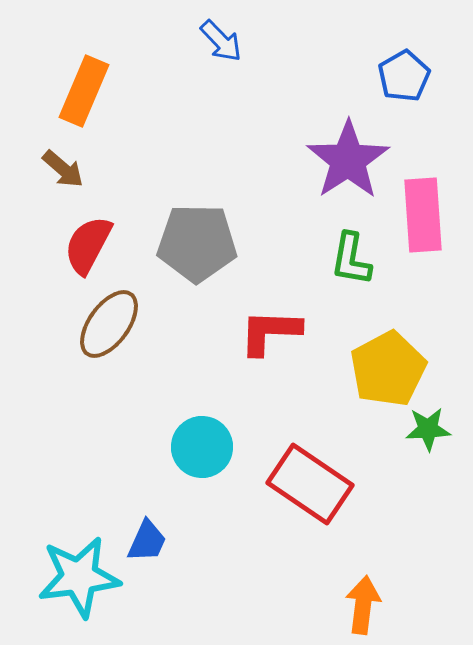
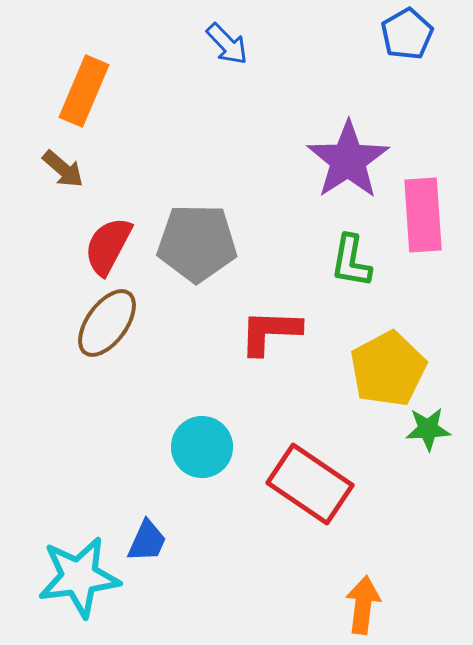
blue arrow: moved 6 px right, 3 px down
blue pentagon: moved 3 px right, 42 px up
red semicircle: moved 20 px right, 1 px down
green L-shape: moved 2 px down
brown ellipse: moved 2 px left, 1 px up
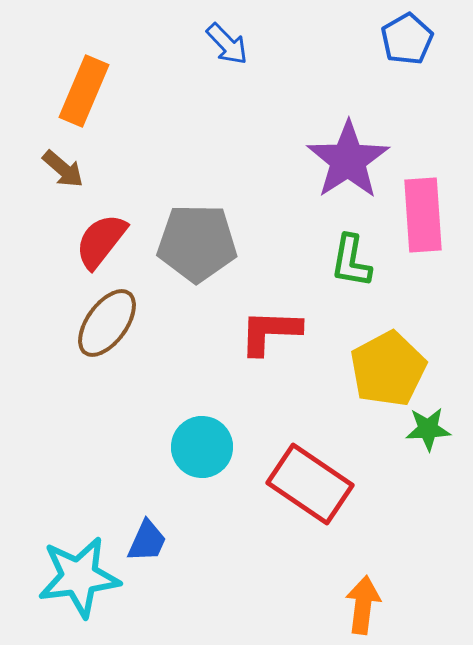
blue pentagon: moved 5 px down
red semicircle: moved 7 px left, 5 px up; rotated 10 degrees clockwise
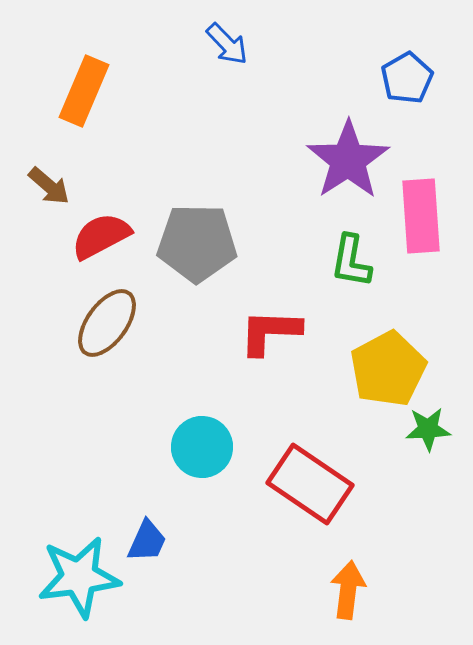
blue pentagon: moved 39 px down
brown arrow: moved 14 px left, 17 px down
pink rectangle: moved 2 px left, 1 px down
red semicircle: moved 5 px up; rotated 24 degrees clockwise
orange arrow: moved 15 px left, 15 px up
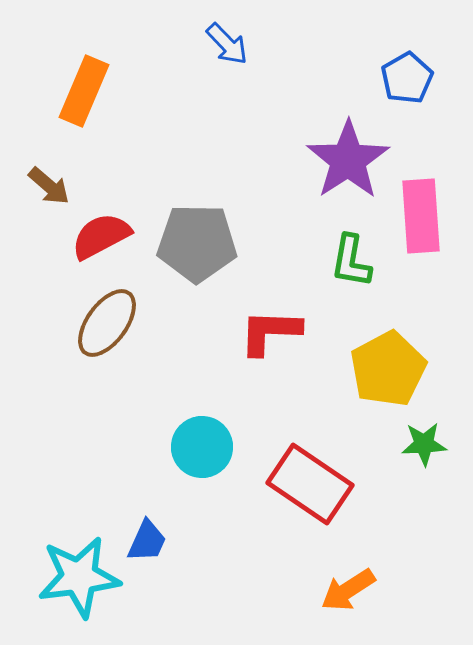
green star: moved 4 px left, 15 px down
orange arrow: rotated 130 degrees counterclockwise
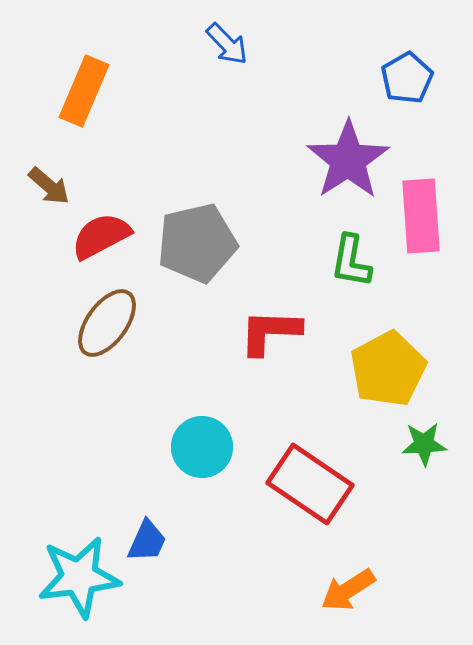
gray pentagon: rotated 14 degrees counterclockwise
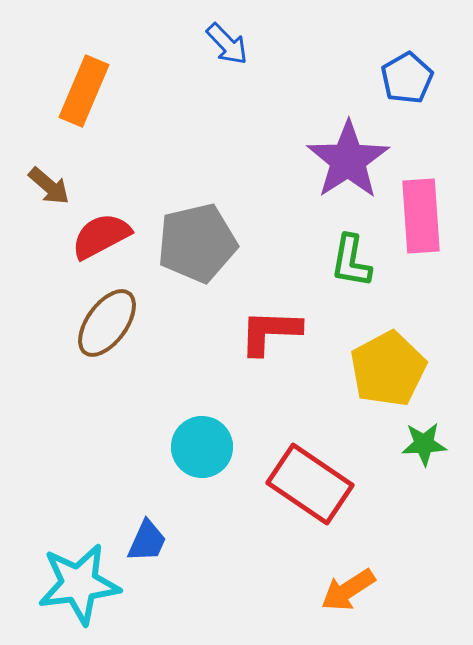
cyan star: moved 7 px down
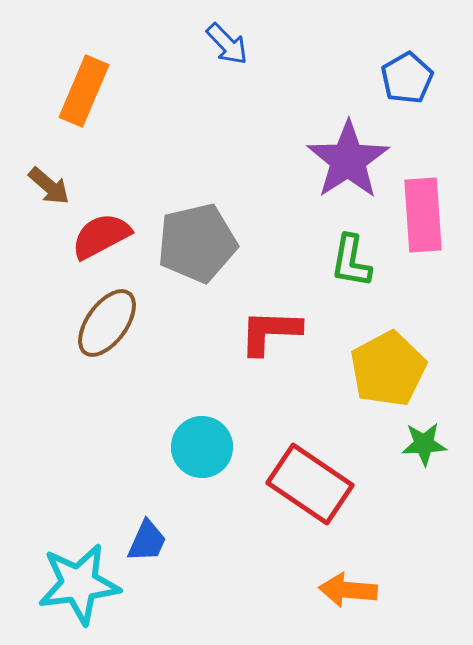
pink rectangle: moved 2 px right, 1 px up
orange arrow: rotated 38 degrees clockwise
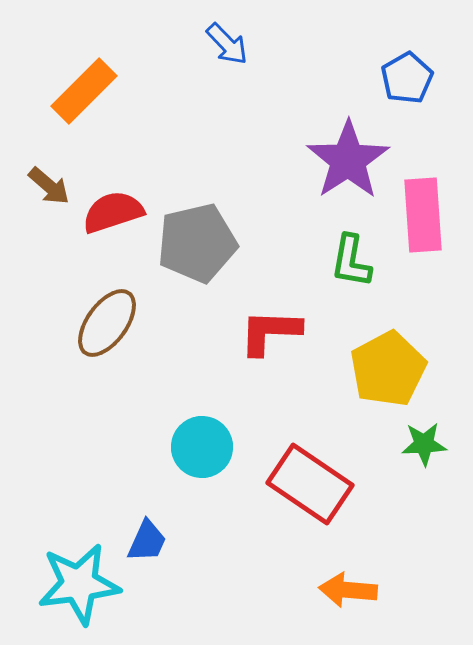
orange rectangle: rotated 22 degrees clockwise
red semicircle: moved 12 px right, 24 px up; rotated 10 degrees clockwise
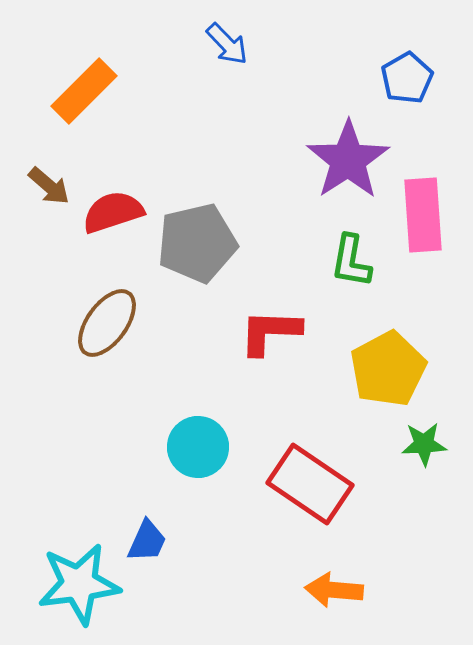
cyan circle: moved 4 px left
orange arrow: moved 14 px left
